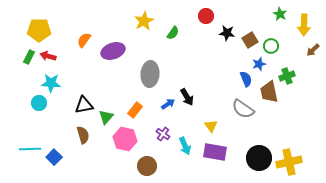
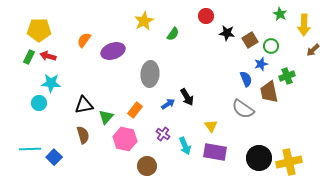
green semicircle: moved 1 px down
blue star: moved 2 px right
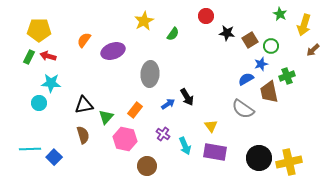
yellow arrow: rotated 15 degrees clockwise
blue semicircle: rotated 98 degrees counterclockwise
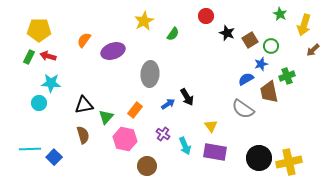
black star: rotated 14 degrees clockwise
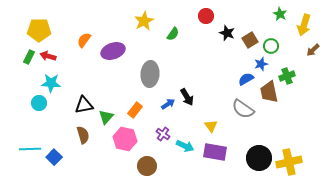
cyan arrow: rotated 42 degrees counterclockwise
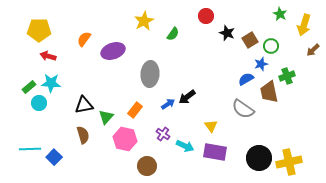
orange semicircle: moved 1 px up
green rectangle: moved 30 px down; rotated 24 degrees clockwise
black arrow: rotated 84 degrees clockwise
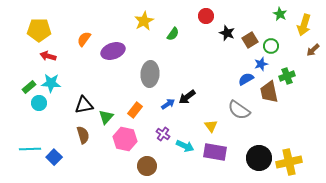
gray semicircle: moved 4 px left, 1 px down
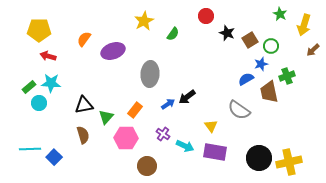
pink hexagon: moved 1 px right, 1 px up; rotated 10 degrees counterclockwise
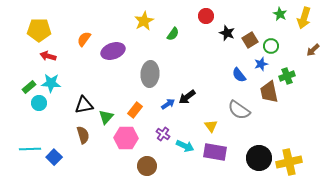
yellow arrow: moved 7 px up
blue semicircle: moved 7 px left, 4 px up; rotated 98 degrees counterclockwise
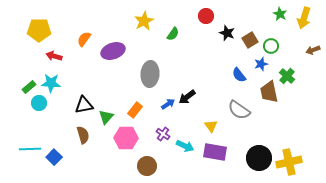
brown arrow: rotated 24 degrees clockwise
red arrow: moved 6 px right
green cross: rotated 28 degrees counterclockwise
